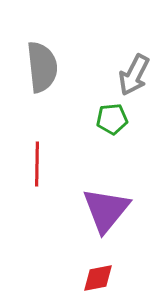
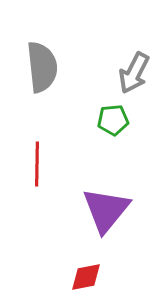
gray arrow: moved 2 px up
green pentagon: moved 1 px right, 1 px down
red diamond: moved 12 px left, 1 px up
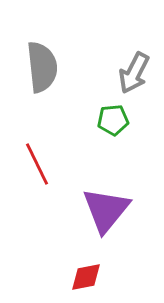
red line: rotated 27 degrees counterclockwise
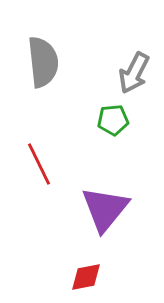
gray semicircle: moved 1 px right, 5 px up
red line: moved 2 px right
purple triangle: moved 1 px left, 1 px up
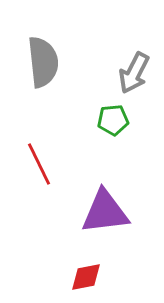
purple triangle: moved 3 px down; rotated 44 degrees clockwise
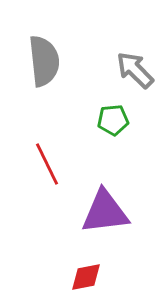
gray semicircle: moved 1 px right, 1 px up
gray arrow: moved 1 px right, 3 px up; rotated 108 degrees clockwise
red line: moved 8 px right
